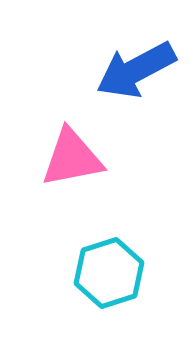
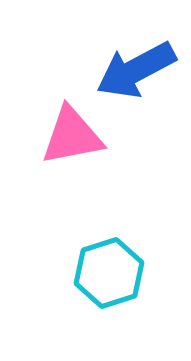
pink triangle: moved 22 px up
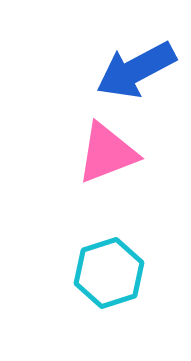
pink triangle: moved 35 px right, 17 px down; rotated 10 degrees counterclockwise
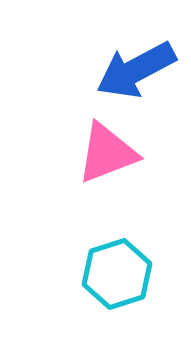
cyan hexagon: moved 8 px right, 1 px down
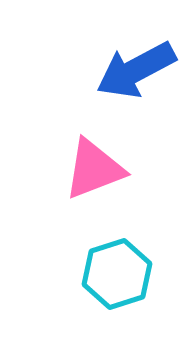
pink triangle: moved 13 px left, 16 px down
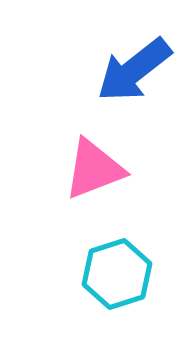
blue arrow: moved 2 px left; rotated 10 degrees counterclockwise
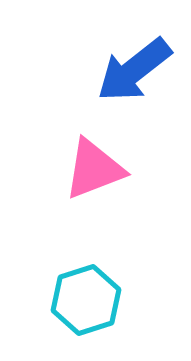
cyan hexagon: moved 31 px left, 26 px down
